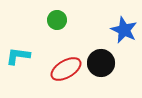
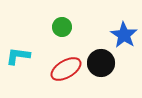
green circle: moved 5 px right, 7 px down
blue star: moved 5 px down; rotated 8 degrees clockwise
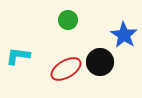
green circle: moved 6 px right, 7 px up
black circle: moved 1 px left, 1 px up
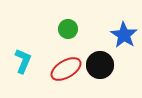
green circle: moved 9 px down
cyan L-shape: moved 5 px right, 5 px down; rotated 105 degrees clockwise
black circle: moved 3 px down
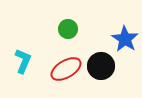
blue star: moved 1 px right, 4 px down
black circle: moved 1 px right, 1 px down
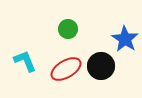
cyan L-shape: moved 2 px right; rotated 45 degrees counterclockwise
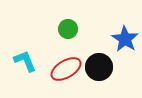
black circle: moved 2 px left, 1 px down
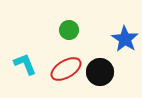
green circle: moved 1 px right, 1 px down
cyan L-shape: moved 3 px down
black circle: moved 1 px right, 5 px down
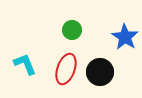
green circle: moved 3 px right
blue star: moved 2 px up
red ellipse: rotated 40 degrees counterclockwise
